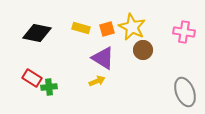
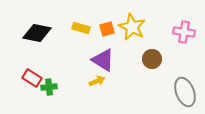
brown circle: moved 9 px right, 9 px down
purple triangle: moved 2 px down
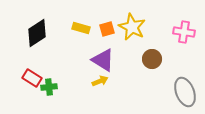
black diamond: rotated 44 degrees counterclockwise
yellow arrow: moved 3 px right
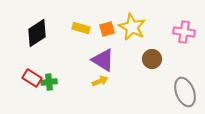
green cross: moved 5 px up
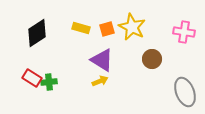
purple triangle: moved 1 px left
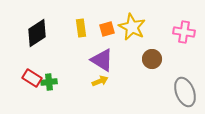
yellow rectangle: rotated 66 degrees clockwise
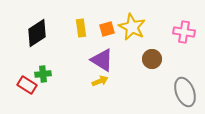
red rectangle: moved 5 px left, 7 px down
green cross: moved 6 px left, 8 px up
